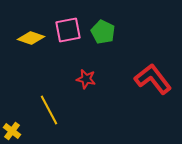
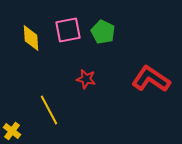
yellow diamond: rotated 68 degrees clockwise
red L-shape: moved 2 px left; rotated 18 degrees counterclockwise
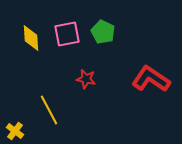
pink square: moved 1 px left, 4 px down
yellow cross: moved 3 px right
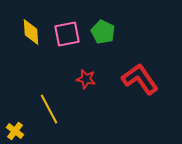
yellow diamond: moved 6 px up
red L-shape: moved 11 px left; rotated 21 degrees clockwise
yellow line: moved 1 px up
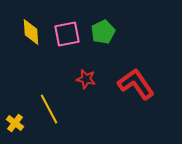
green pentagon: rotated 20 degrees clockwise
red L-shape: moved 4 px left, 5 px down
yellow cross: moved 8 px up
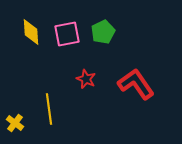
red star: rotated 12 degrees clockwise
yellow line: rotated 20 degrees clockwise
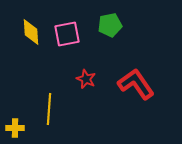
green pentagon: moved 7 px right, 7 px up; rotated 15 degrees clockwise
yellow line: rotated 12 degrees clockwise
yellow cross: moved 5 px down; rotated 36 degrees counterclockwise
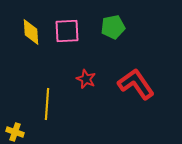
green pentagon: moved 3 px right, 2 px down
pink square: moved 3 px up; rotated 8 degrees clockwise
yellow line: moved 2 px left, 5 px up
yellow cross: moved 4 px down; rotated 18 degrees clockwise
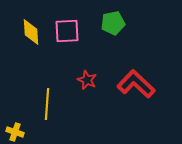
green pentagon: moved 4 px up
red star: moved 1 px right, 1 px down
red L-shape: rotated 12 degrees counterclockwise
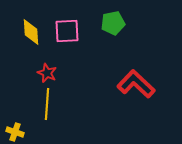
red star: moved 40 px left, 7 px up
